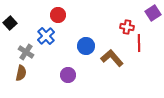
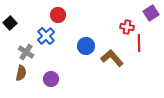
purple square: moved 2 px left
purple circle: moved 17 px left, 4 px down
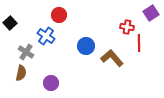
red circle: moved 1 px right
blue cross: rotated 12 degrees counterclockwise
purple circle: moved 4 px down
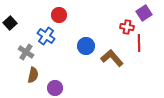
purple square: moved 7 px left
brown semicircle: moved 12 px right, 2 px down
purple circle: moved 4 px right, 5 px down
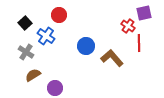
purple square: rotated 21 degrees clockwise
black square: moved 15 px right
red cross: moved 1 px right, 1 px up; rotated 24 degrees clockwise
brown semicircle: rotated 133 degrees counterclockwise
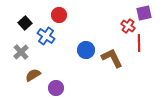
blue circle: moved 4 px down
gray cross: moved 5 px left; rotated 14 degrees clockwise
brown L-shape: rotated 15 degrees clockwise
purple circle: moved 1 px right
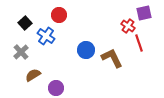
red line: rotated 18 degrees counterclockwise
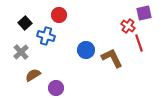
blue cross: rotated 18 degrees counterclockwise
